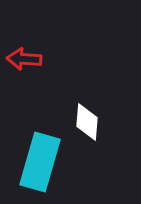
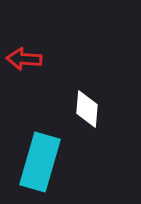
white diamond: moved 13 px up
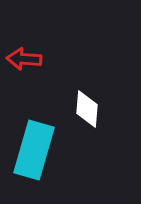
cyan rectangle: moved 6 px left, 12 px up
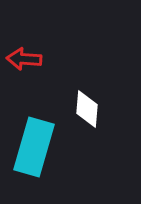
cyan rectangle: moved 3 px up
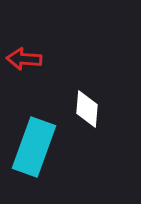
cyan rectangle: rotated 4 degrees clockwise
